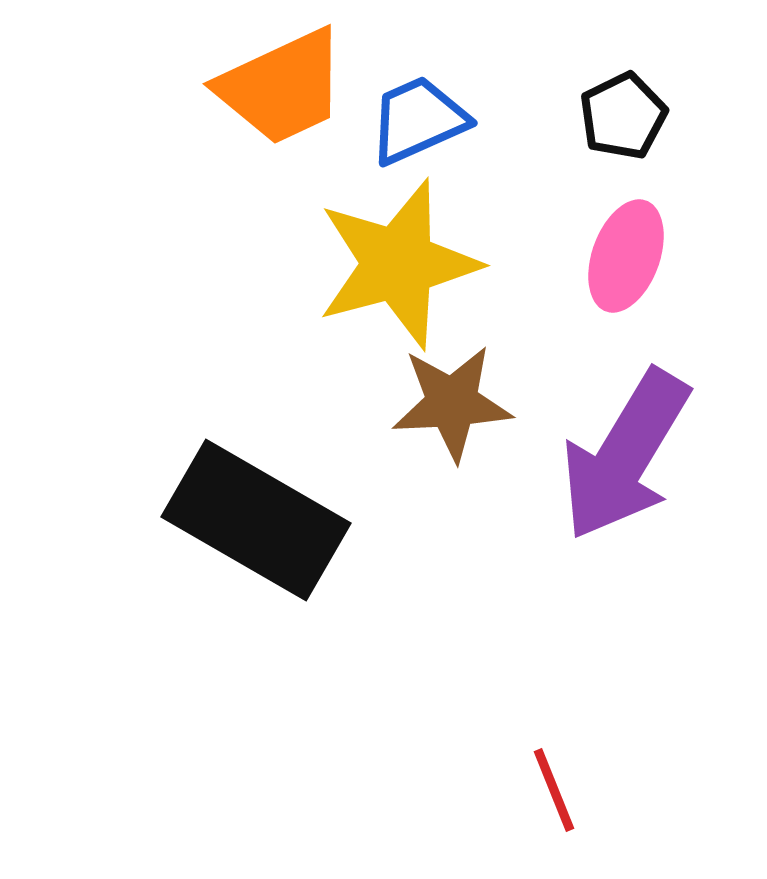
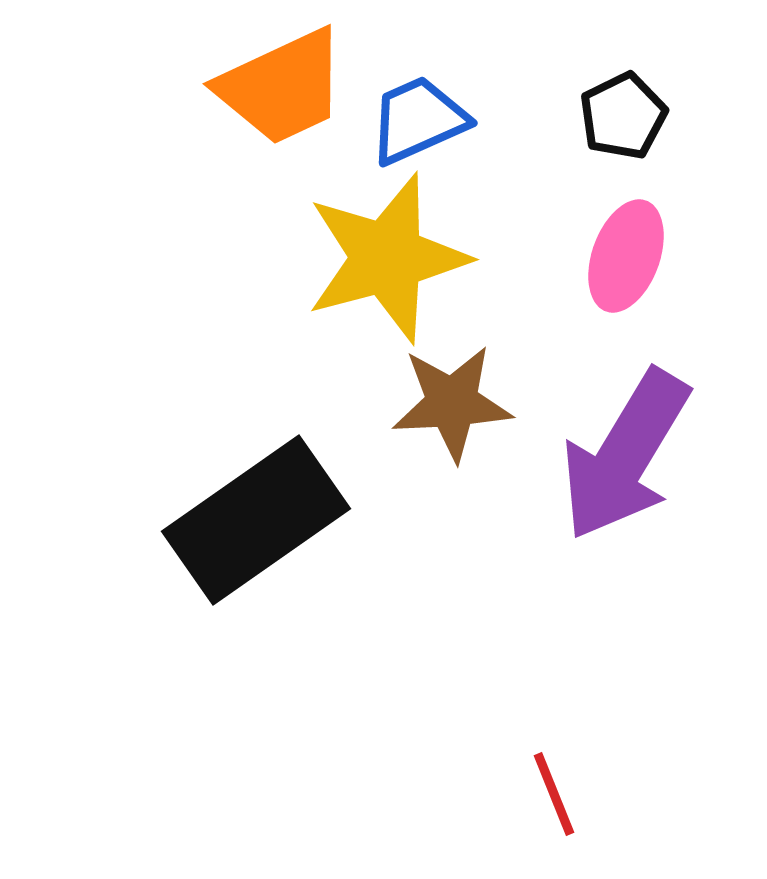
yellow star: moved 11 px left, 6 px up
black rectangle: rotated 65 degrees counterclockwise
red line: moved 4 px down
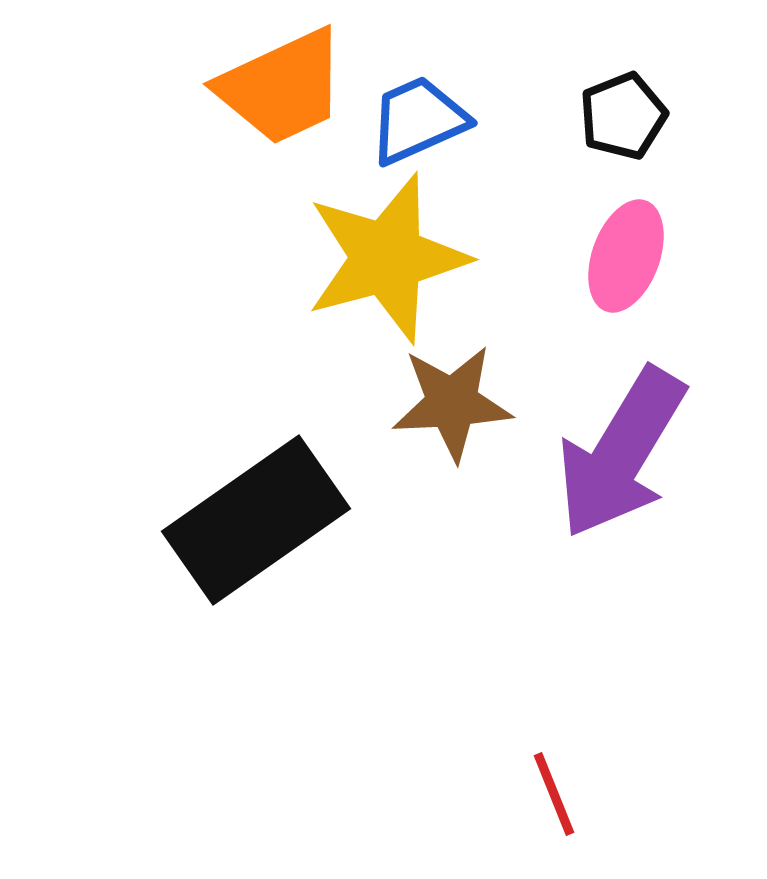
black pentagon: rotated 4 degrees clockwise
purple arrow: moved 4 px left, 2 px up
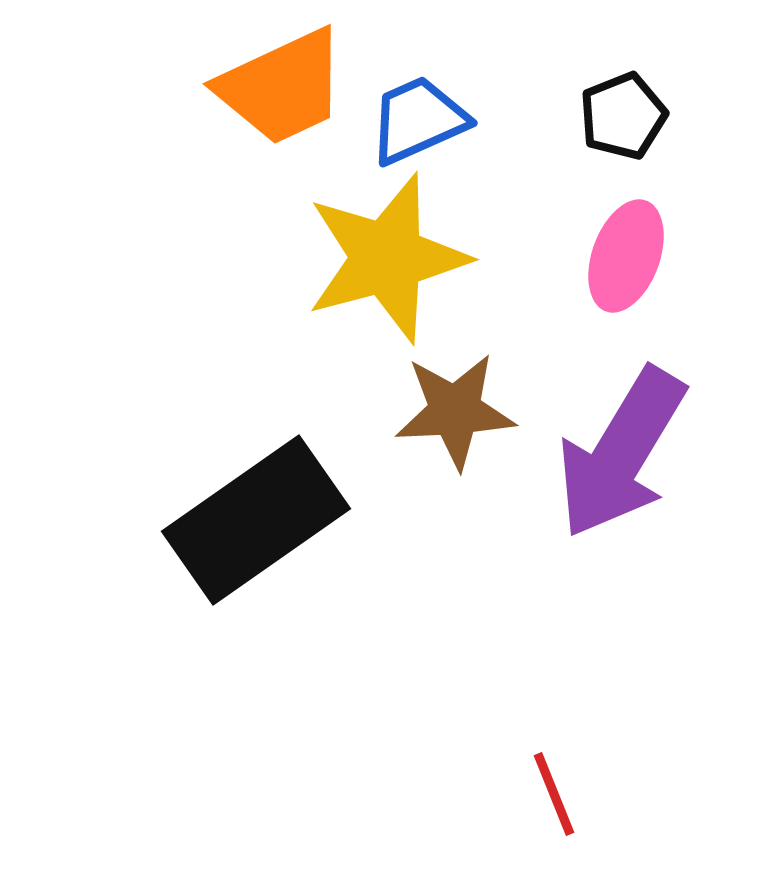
brown star: moved 3 px right, 8 px down
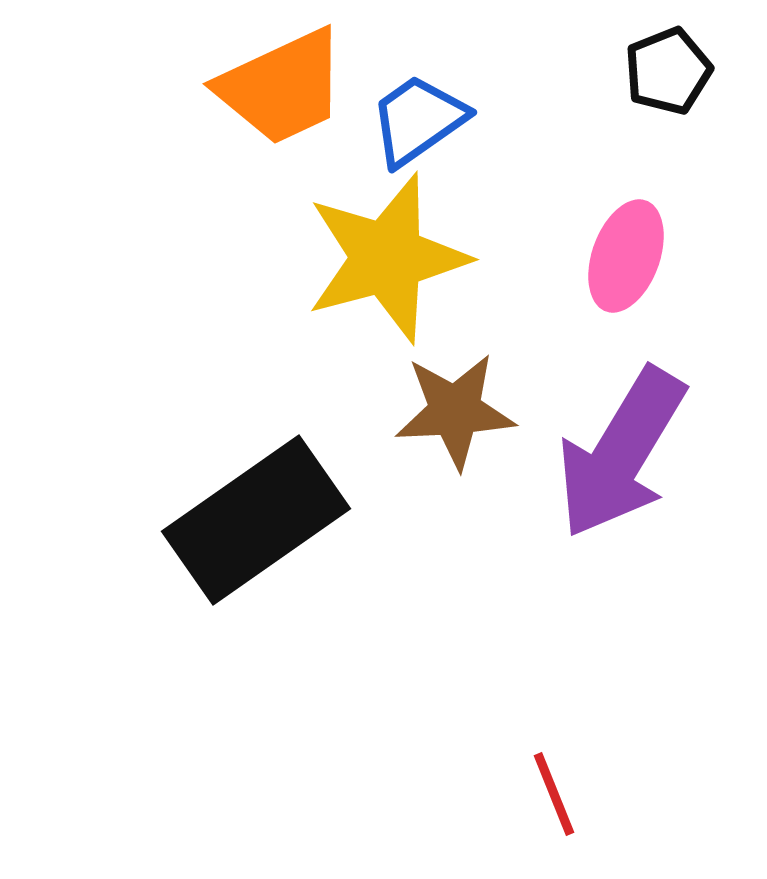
black pentagon: moved 45 px right, 45 px up
blue trapezoid: rotated 11 degrees counterclockwise
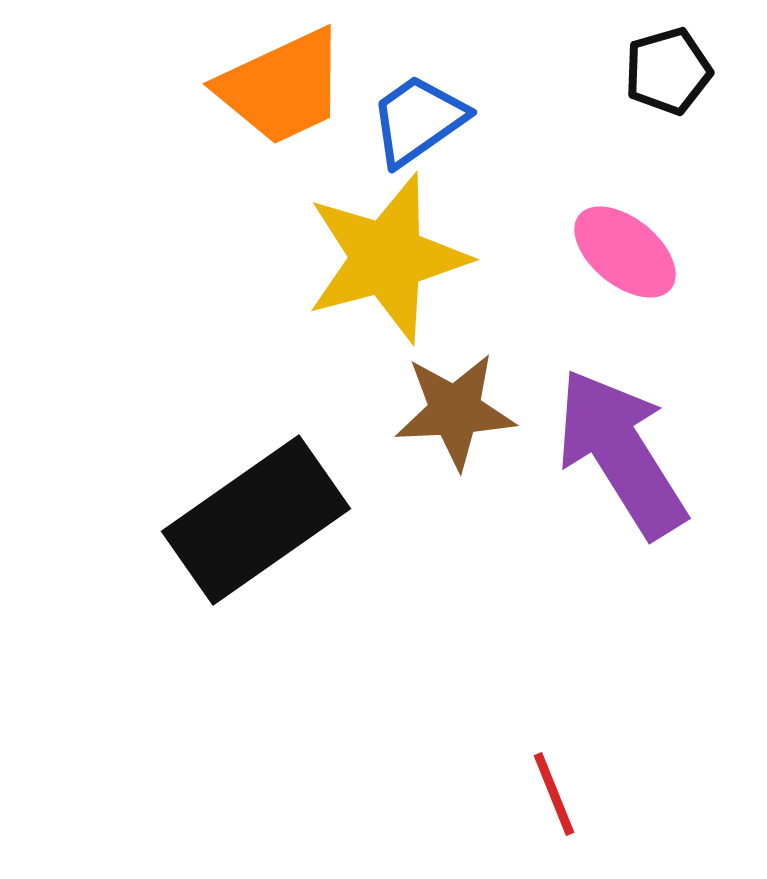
black pentagon: rotated 6 degrees clockwise
pink ellipse: moved 1 px left, 4 px up; rotated 71 degrees counterclockwise
purple arrow: rotated 117 degrees clockwise
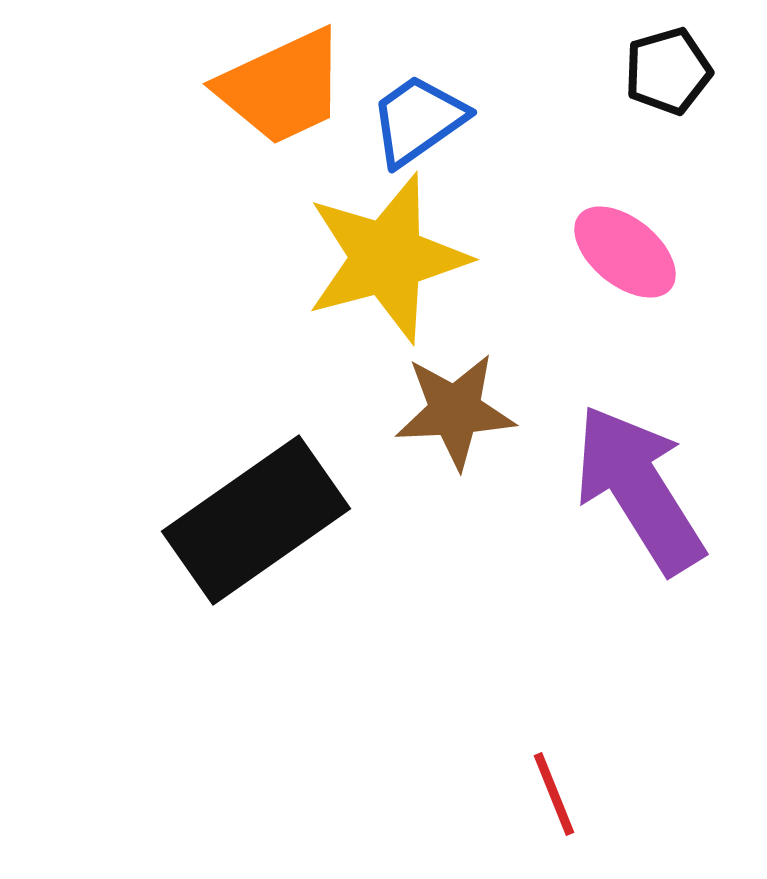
purple arrow: moved 18 px right, 36 px down
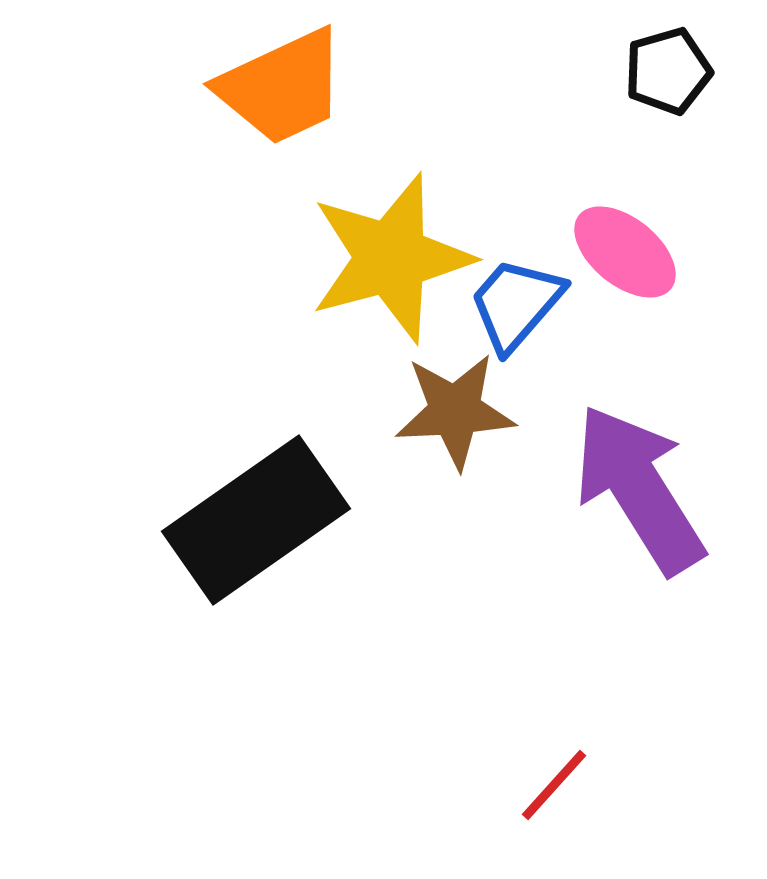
blue trapezoid: moved 98 px right, 184 px down; rotated 14 degrees counterclockwise
yellow star: moved 4 px right
red line: moved 9 px up; rotated 64 degrees clockwise
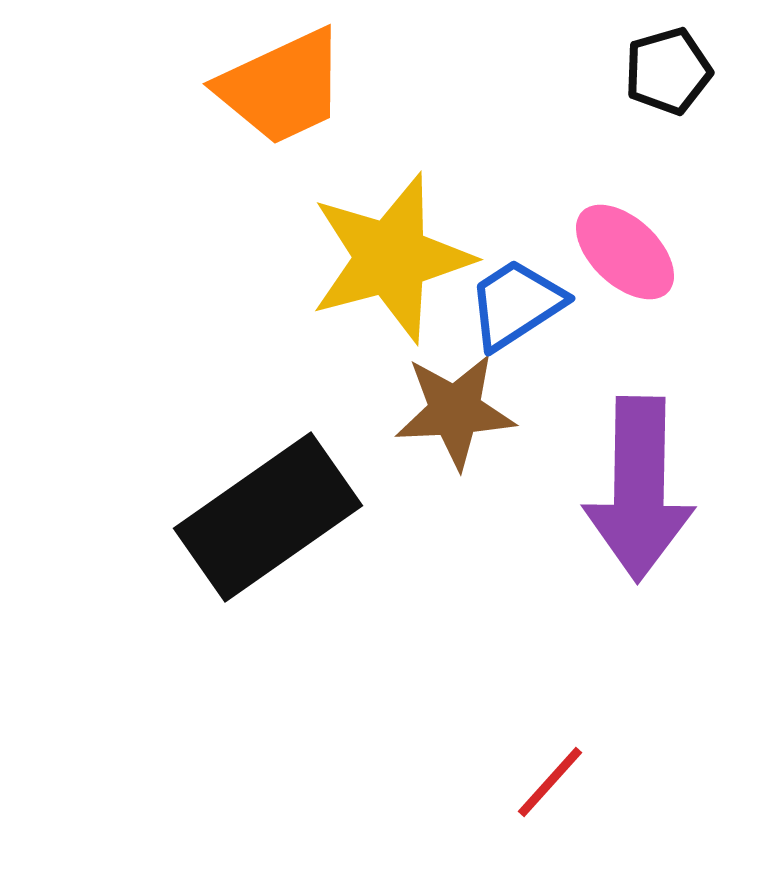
pink ellipse: rotated 4 degrees clockwise
blue trapezoid: rotated 16 degrees clockwise
purple arrow: rotated 147 degrees counterclockwise
black rectangle: moved 12 px right, 3 px up
red line: moved 4 px left, 3 px up
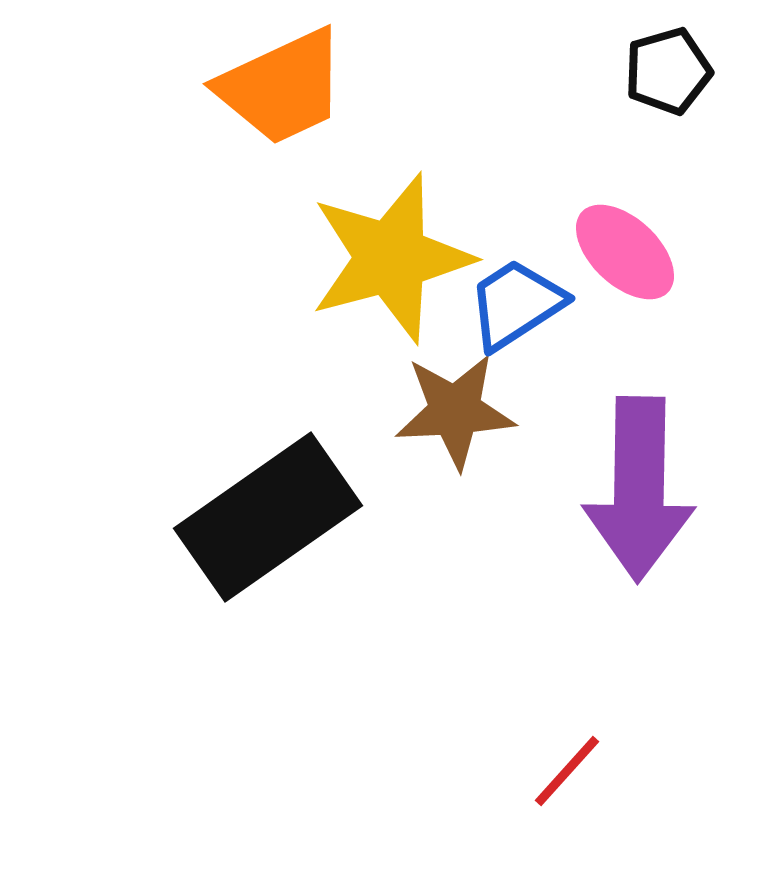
red line: moved 17 px right, 11 px up
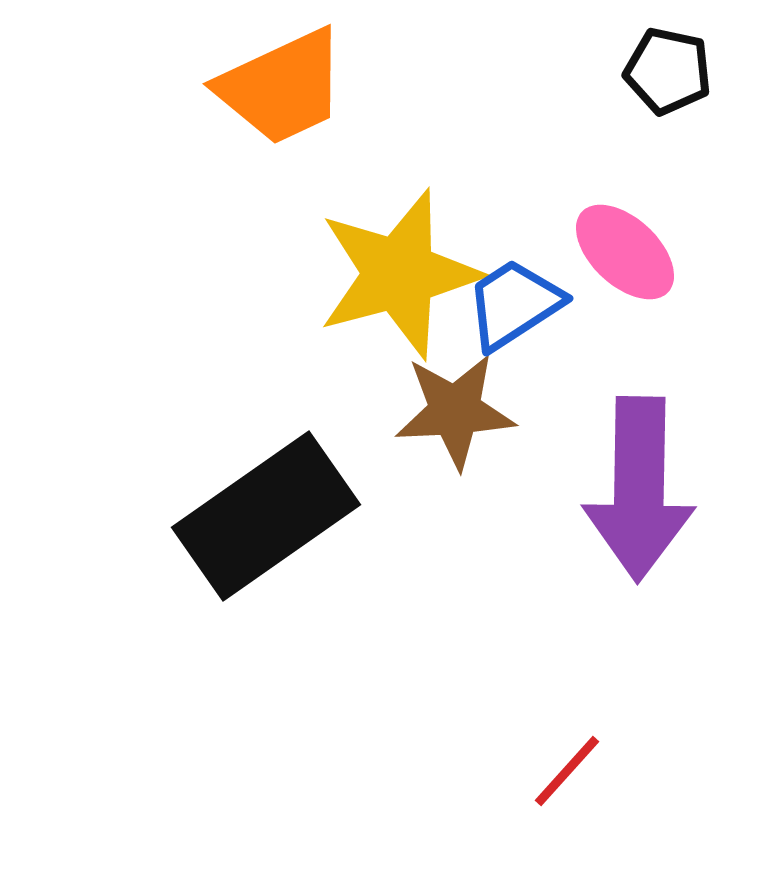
black pentagon: rotated 28 degrees clockwise
yellow star: moved 8 px right, 16 px down
blue trapezoid: moved 2 px left
black rectangle: moved 2 px left, 1 px up
